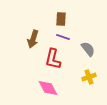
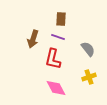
purple line: moved 5 px left
pink diamond: moved 8 px right
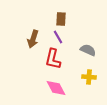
purple line: rotated 40 degrees clockwise
gray semicircle: moved 1 px down; rotated 28 degrees counterclockwise
yellow cross: rotated 24 degrees clockwise
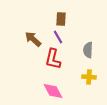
brown arrow: rotated 114 degrees clockwise
gray semicircle: rotated 112 degrees counterclockwise
pink diamond: moved 3 px left, 3 px down
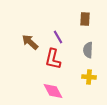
brown rectangle: moved 24 px right
brown arrow: moved 3 px left, 3 px down
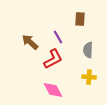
brown rectangle: moved 5 px left
red L-shape: rotated 130 degrees counterclockwise
pink diamond: moved 1 px up
